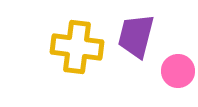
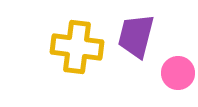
pink circle: moved 2 px down
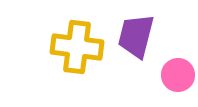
pink circle: moved 2 px down
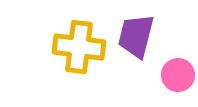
yellow cross: moved 2 px right
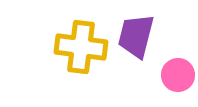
yellow cross: moved 2 px right
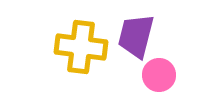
pink circle: moved 19 px left
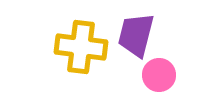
purple trapezoid: moved 1 px up
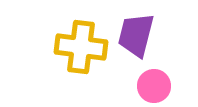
pink circle: moved 5 px left, 11 px down
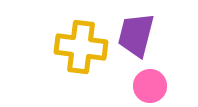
pink circle: moved 4 px left
